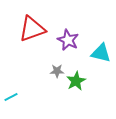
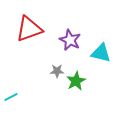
red triangle: moved 3 px left
purple star: moved 2 px right
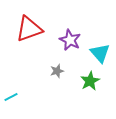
cyan triangle: moved 1 px left; rotated 35 degrees clockwise
gray star: rotated 16 degrees counterclockwise
green star: moved 14 px right
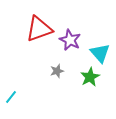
red triangle: moved 10 px right
green star: moved 4 px up
cyan line: rotated 24 degrees counterclockwise
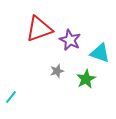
cyan triangle: rotated 30 degrees counterclockwise
green star: moved 4 px left, 2 px down
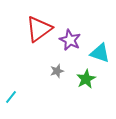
red triangle: rotated 16 degrees counterclockwise
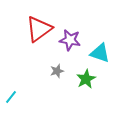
purple star: rotated 15 degrees counterclockwise
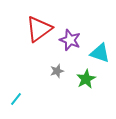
purple star: rotated 10 degrees clockwise
cyan line: moved 5 px right, 2 px down
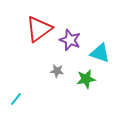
gray star: rotated 24 degrees clockwise
green star: rotated 18 degrees clockwise
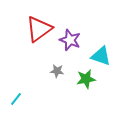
cyan triangle: moved 1 px right, 3 px down
